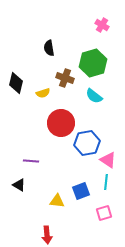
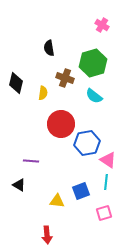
yellow semicircle: rotated 64 degrees counterclockwise
red circle: moved 1 px down
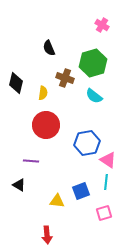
black semicircle: rotated 14 degrees counterclockwise
red circle: moved 15 px left, 1 px down
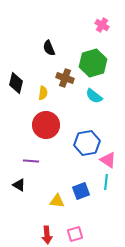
pink square: moved 29 px left, 21 px down
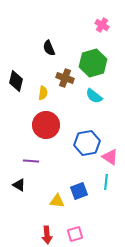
black diamond: moved 2 px up
pink triangle: moved 2 px right, 3 px up
blue square: moved 2 px left
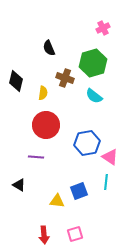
pink cross: moved 1 px right, 3 px down; rotated 32 degrees clockwise
purple line: moved 5 px right, 4 px up
red arrow: moved 3 px left
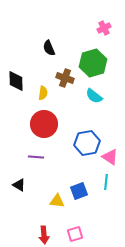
pink cross: moved 1 px right
black diamond: rotated 15 degrees counterclockwise
red circle: moved 2 px left, 1 px up
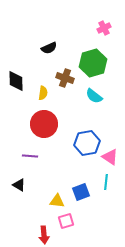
black semicircle: rotated 91 degrees counterclockwise
purple line: moved 6 px left, 1 px up
blue square: moved 2 px right, 1 px down
pink square: moved 9 px left, 13 px up
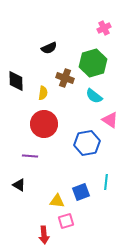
pink triangle: moved 37 px up
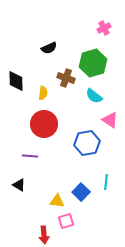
brown cross: moved 1 px right
blue square: rotated 24 degrees counterclockwise
